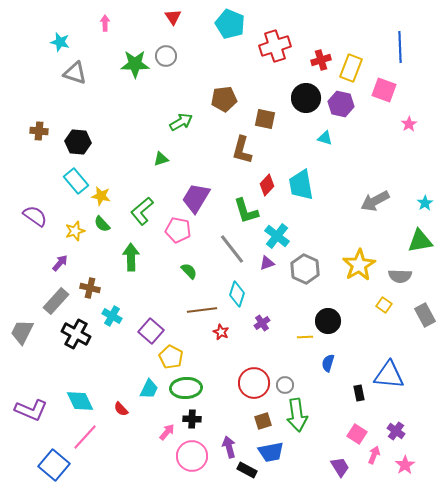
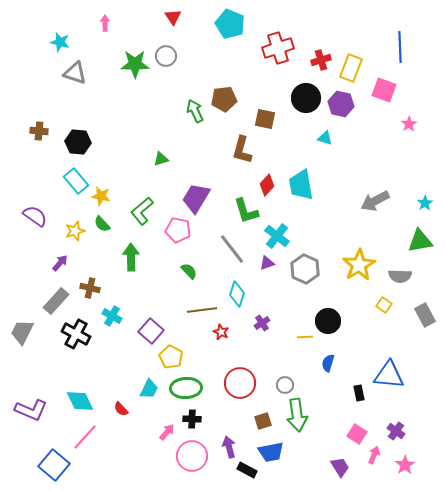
red cross at (275, 46): moved 3 px right, 2 px down
green arrow at (181, 122): moved 14 px right, 11 px up; rotated 85 degrees counterclockwise
red circle at (254, 383): moved 14 px left
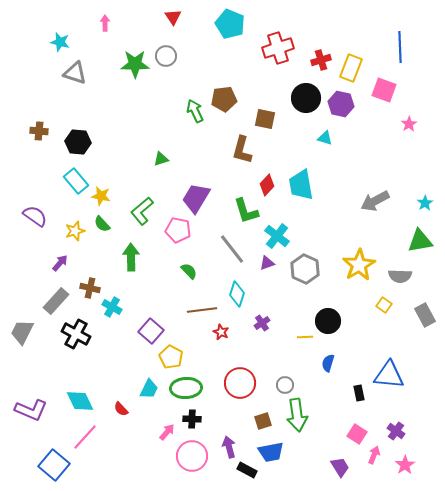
cyan cross at (112, 316): moved 9 px up
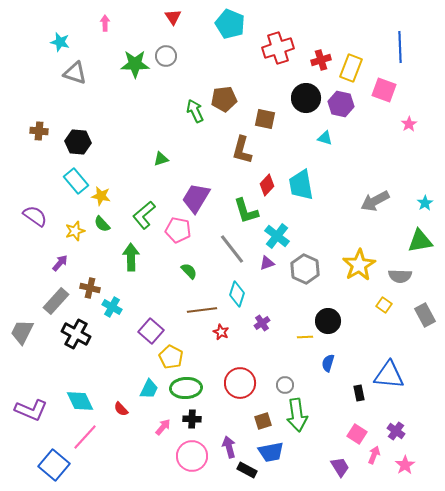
green L-shape at (142, 211): moved 2 px right, 4 px down
pink arrow at (167, 432): moved 4 px left, 5 px up
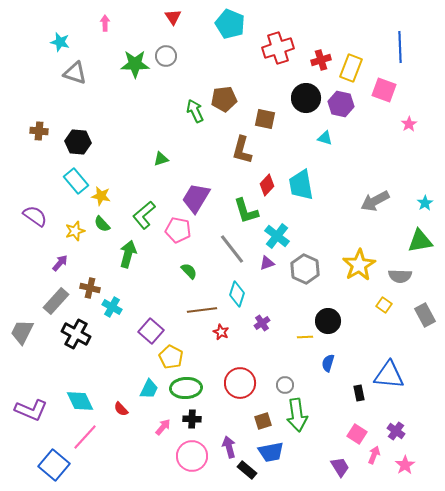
green arrow at (131, 257): moved 3 px left, 3 px up; rotated 16 degrees clockwise
black rectangle at (247, 470): rotated 12 degrees clockwise
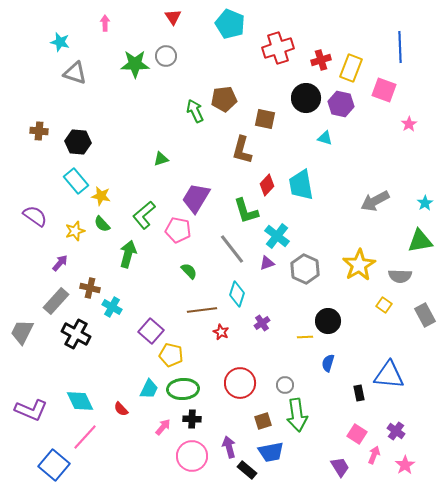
yellow pentagon at (171, 357): moved 2 px up; rotated 15 degrees counterclockwise
green ellipse at (186, 388): moved 3 px left, 1 px down
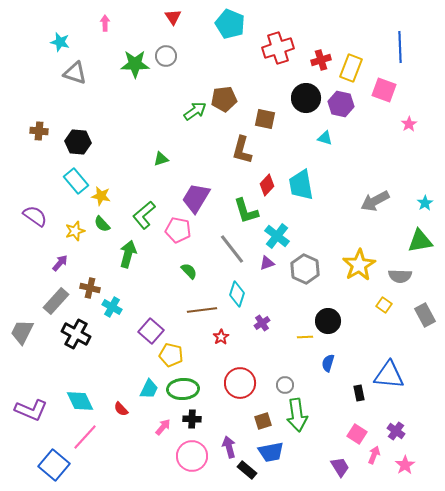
green arrow at (195, 111): rotated 80 degrees clockwise
red star at (221, 332): moved 5 px down; rotated 14 degrees clockwise
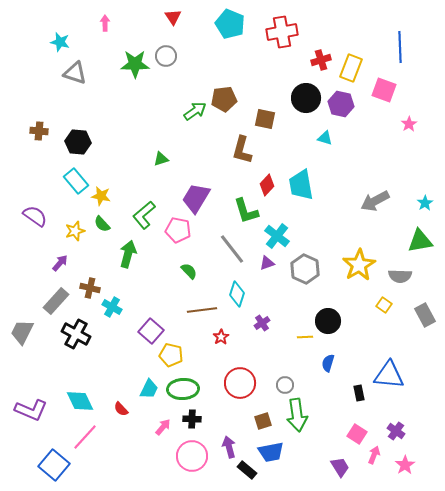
red cross at (278, 48): moved 4 px right, 16 px up; rotated 8 degrees clockwise
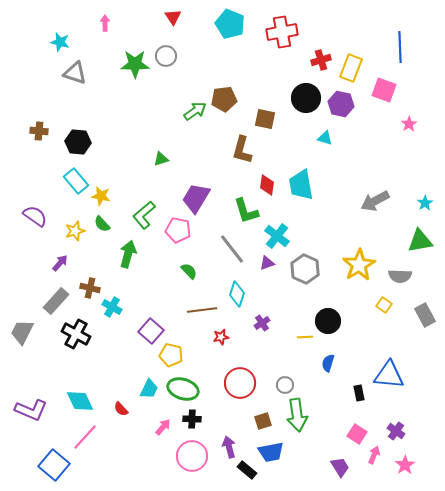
red diamond at (267, 185): rotated 35 degrees counterclockwise
red star at (221, 337): rotated 21 degrees clockwise
green ellipse at (183, 389): rotated 20 degrees clockwise
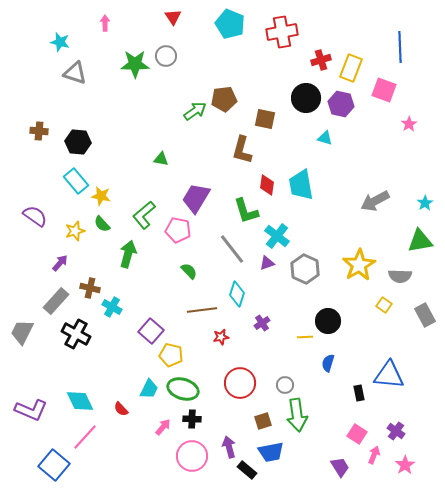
green triangle at (161, 159): rotated 28 degrees clockwise
